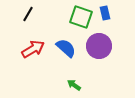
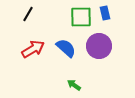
green square: rotated 20 degrees counterclockwise
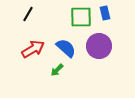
green arrow: moved 17 px left, 15 px up; rotated 80 degrees counterclockwise
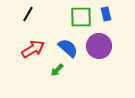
blue rectangle: moved 1 px right, 1 px down
blue semicircle: moved 2 px right
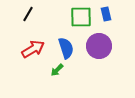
blue semicircle: moved 2 px left; rotated 30 degrees clockwise
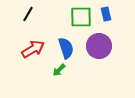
green arrow: moved 2 px right
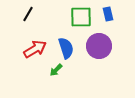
blue rectangle: moved 2 px right
red arrow: moved 2 px right
green arrow: moved 3 px left
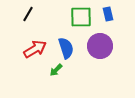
purple circle: moved 1 px right
